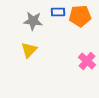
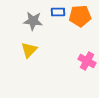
pink cross: rotated 12 degrees counterclockwise
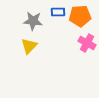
yellow triangle: moved 4 px up
pink cross: moved 18 px up
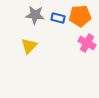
blue rectangle: moved 6 px down; rotated 16 degrees clockwise
gray star: moved 2 px right, 6 px up
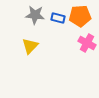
yellow triangle: moved 1 px right
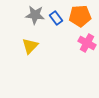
blue rectangle: moved 2 px left; rotated 40 degrees clockwise
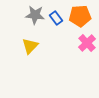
pink cross: rotated 18 degrees clockwise
